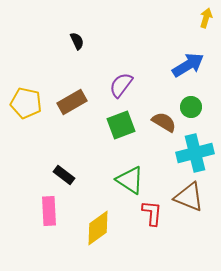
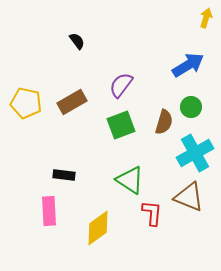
black semicircle: rotated 12 degrees counterclockwise
brown semicircle: rotated 75 degrees clockwise
cyan cross: rotated 15 degrees counterclockwise
black rectangle: rotated 30 degrees counterclockwise
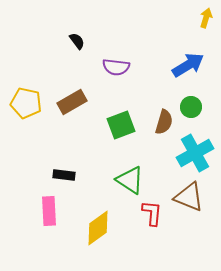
purple semicircle: moved 5 px left, 18 px up; rotated 120 degrees counterclockwise
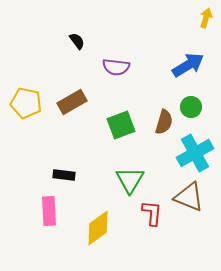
green triangle: rotated 28 degrees clockwise
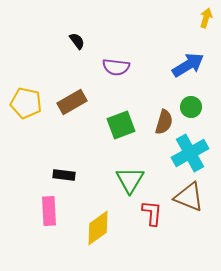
cyan cross: moved 5 px left
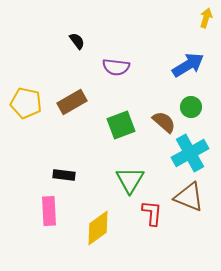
brown semicircle: rotated 65 degrees counterclockwise
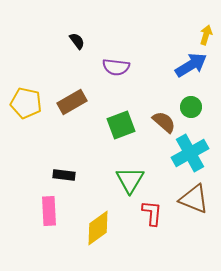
yellow arrow: moved 17 px down
blue arrow: moved 3 px right
brown triangle: moved 5 px right, 2 px down
